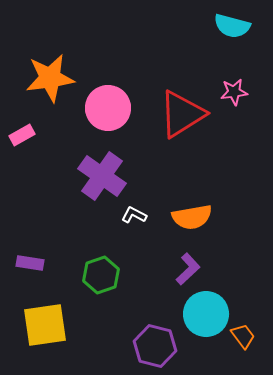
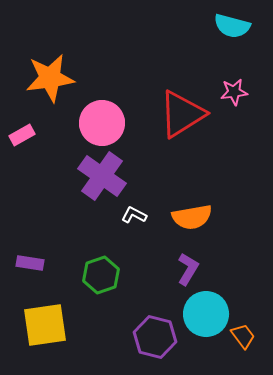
pink circle: moved 6 px left, 15 px down
purple L-shape: rotated 16 degrees counterclockwise
purple hexagon: moved 9 px up
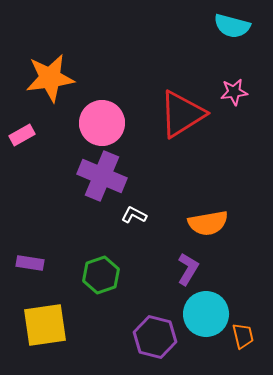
purple cross: rotated 12 degrees counterclockwise
orange semicircle: moved 16 px right, 6 px down
orange trapezoid: rotated 24 degrees clockwise
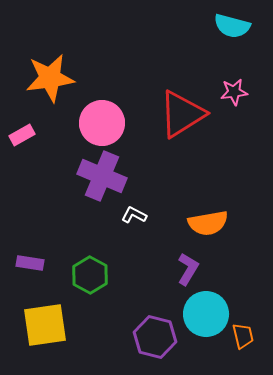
green hexagon: moved 11 px left; rotated 12 degrees counterclockwise
